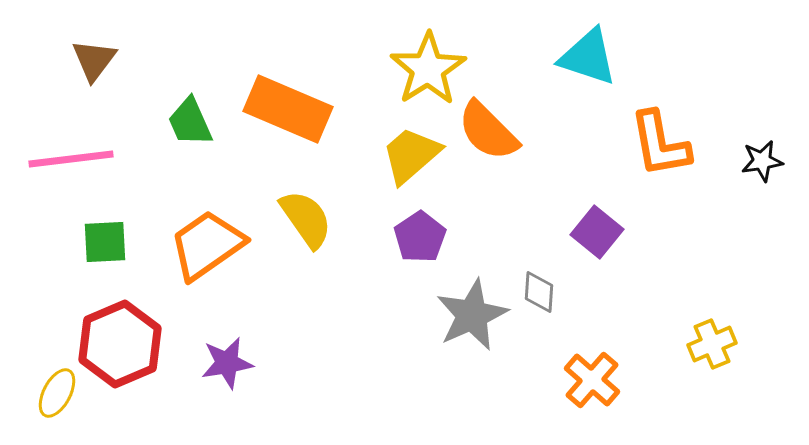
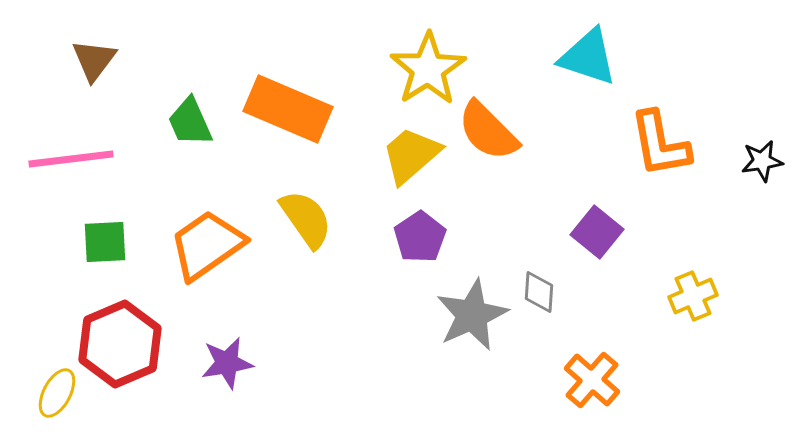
yellow cross: moved 19 px left, 48 px up
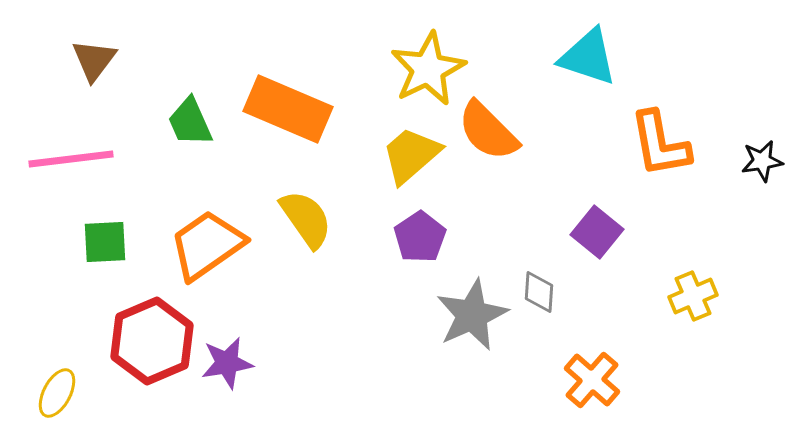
yellow star: rotated 6 degrees clockwise
red hexagon: moved 32 px right, 3 px up
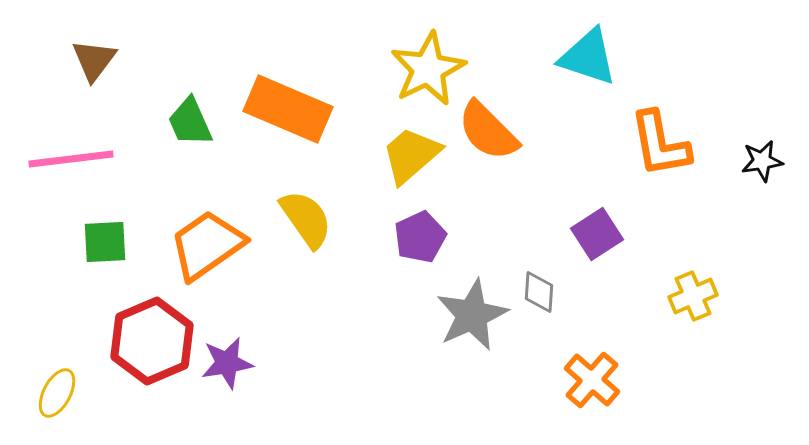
purple square: moved 2 px down; rotated 18 degrees clockwise
purple pentagon: rotated 9 degrees clockwise
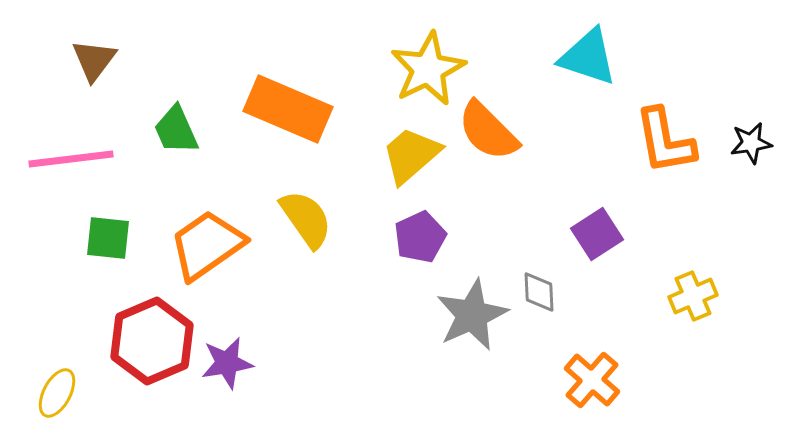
green trapezoid: moved 14 px left, 8 px down
orange L-shape: moved 5 px right, 3 px up
black star: moved 11 px left, 18 px up
green square: moved 3 px right, 4 px up; rotated 9 degrees clockwise
gray diamond: rotated 6 degrees counterclockwise
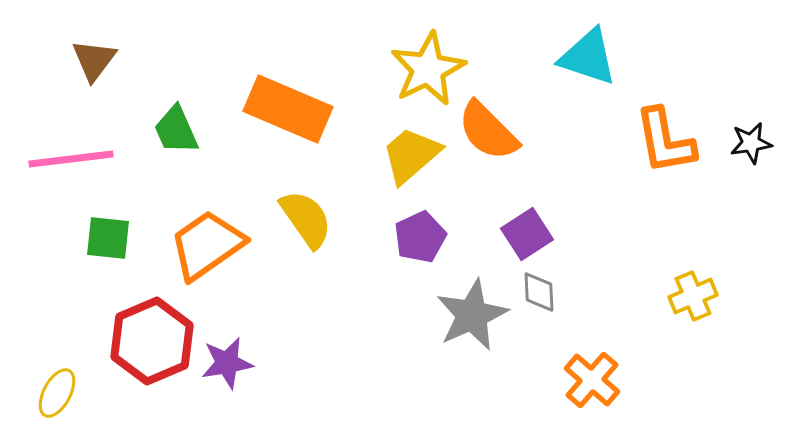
purple square: moved 70 px left
